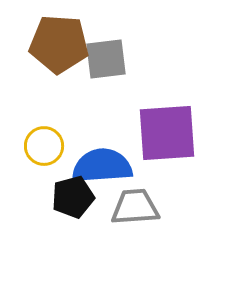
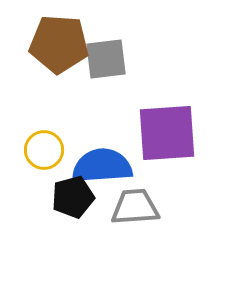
yellow circle: moved 4 px down
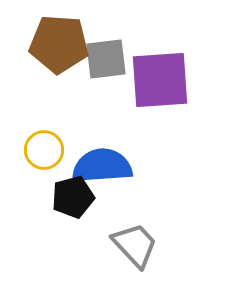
purple square: moved 7 px left, 53 px up
gray trapezoid: moved 38 px down; rotated 51 degrees clockwise
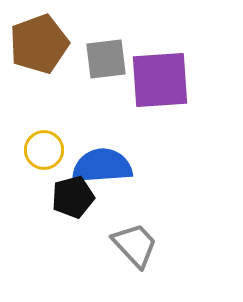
brown pentagon: moved 20 px left; rotated 24 degrees counterclockwise
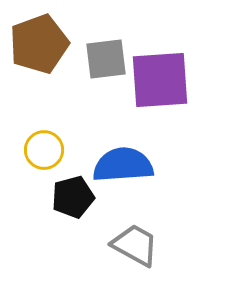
blue semicircle: moved 21 px right, 1 px up
gray trapezoid: rotated 18 degrees counterclockwise
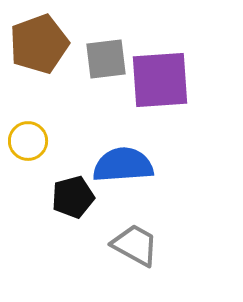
yellow circle: moved 16 px left, 9 px up
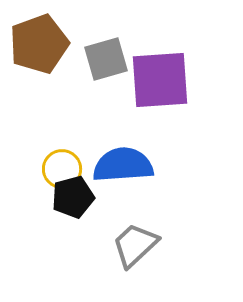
gray square: rotated 9 degrees counterclockwise
yellow circle: moved 34 px right, 28 px down
gray trapezoid: rotated 72 degrees counterclockwise
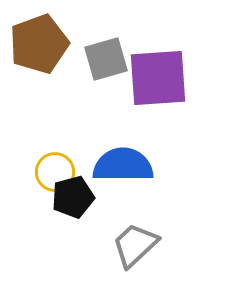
purple square: moved 2 px left, 2 px up
blue semicircle: rotated 4 degrees clockwise
yellow circle: moved 7 px left, 3 px down
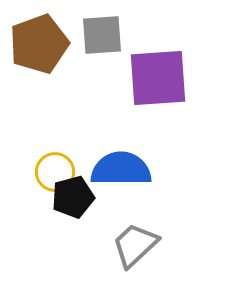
gray square: moved 4 px left, 24 px up; rotated 12 degrees clockwise
blue semicircle: moved 2 px left, 4 px down
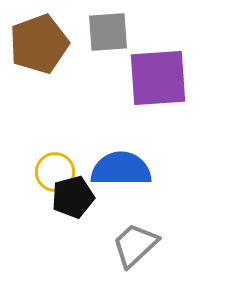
gray square: moved 6 px right, 3 px up
